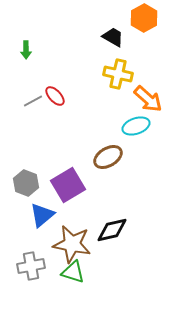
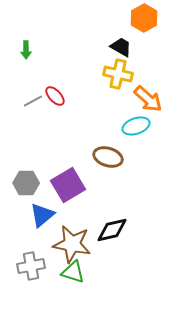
black trapezoid: moved 8 px right, 10 px down
brown ellipse: rotated 48 degrees clockwise
gray hexagon: rotated 20 degrees counterclockwise
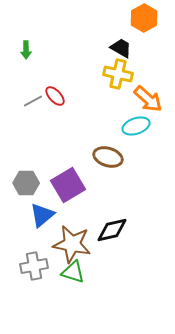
black trapezoid: moved 1 px down
gray cross: moved 3 px right
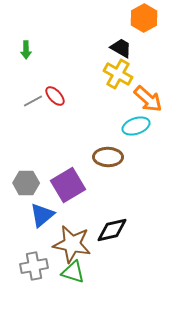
yellow cross: rotated 16 degrees clockwise
brown ellipse: rotated 16 degrees counterclockwise
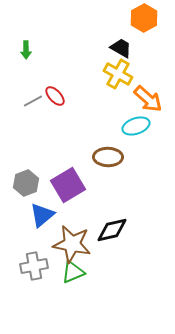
gray hexagon: rotated 20 degrees counterclockwise
green triangle: rotated 40 degrees counterclockwise
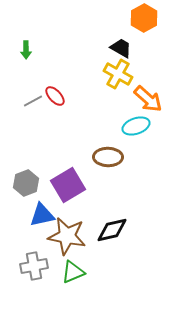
blue triangle: rotated 28 degrees clockwise
brown star: moved 5 px left, 8 px up
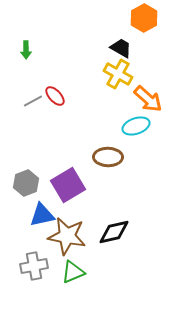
black diamond: moved 2 px right, 2 px down
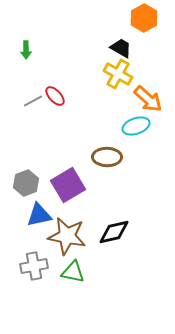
brown ellipse: moved 1 px left
blue triangle: moved 3 px left
green triangle: rotated 35 degrees clockwise
